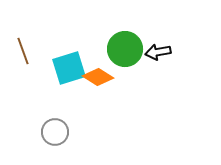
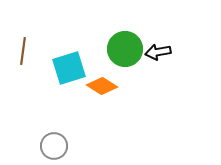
brown line: rotated 28 degrees clockwise
orange diamond: moved 4 px right, 9 px down
gray circle: moved 1 px left, 14 px down
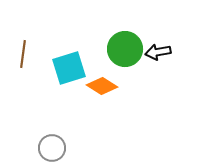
brown line: moved 3 px down
gray circle: moved 2 px left, 2 px down
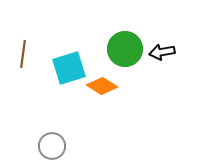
black arrow: moved 4 px right
gray circle: moved 2 px up
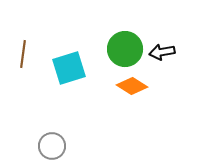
orange diamond: moved 30 px right
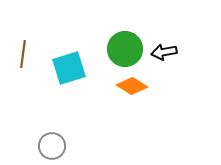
black arrow: moved 2 px right
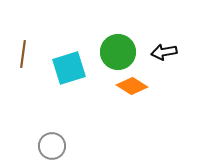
green circle: moved 7 px left, 3 px down
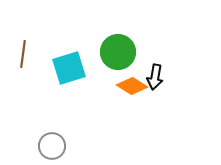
black arrow: moved 9 px left, 25 px down; rotated 70 degrees counterclockwise
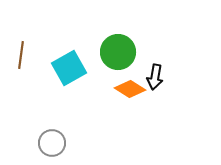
brown line: moved 2 px left, 1 px down
cyan square: rotated 12 degrees counterclockwise
orange diamond: moved 2 px left, 3 px down
gray circle: moved 3 px up
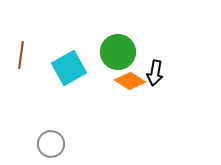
black arrow: moved 4 px up
orange diamond: moved 8 px up
gray circle: moved 1 px left, 1 px down
